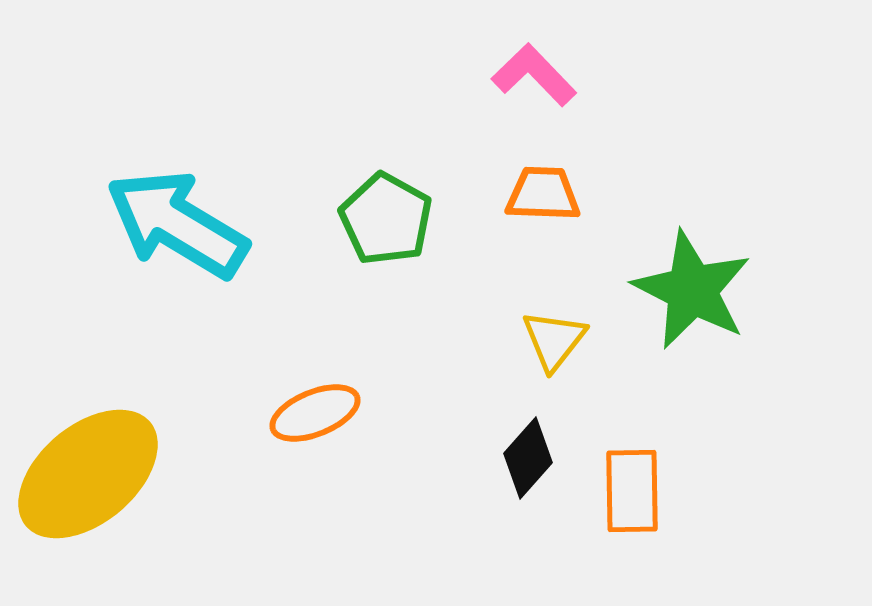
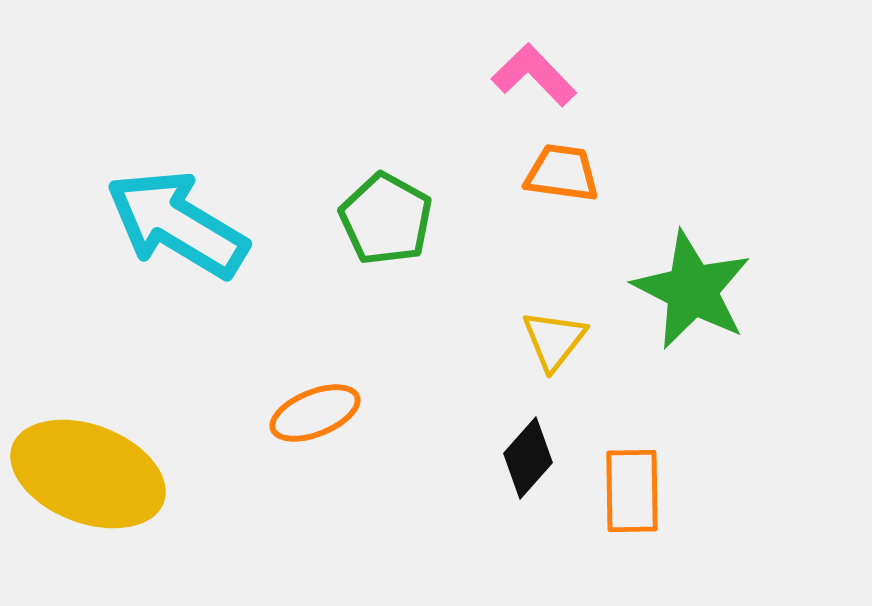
orange trapezoid: moved 19 px right, 21 px up; rotated 6 degrees clockwise
yellow ellipse: rotated 61 degrees clockwise
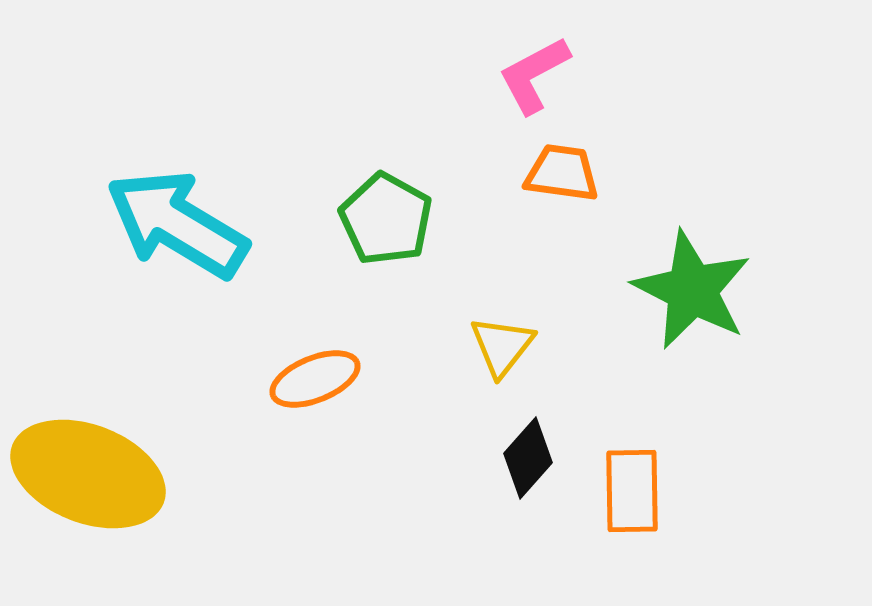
pink L-shape: rotated 74 degrees counterclockwise
yellow triangle: moved 52 px left, 6 px down
orange ellipse: moved 34 px up
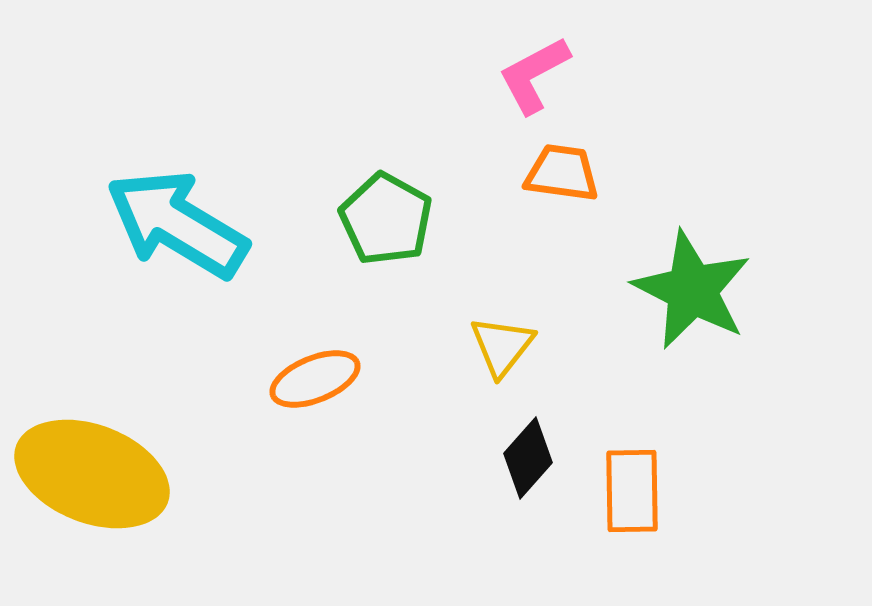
yellow ellipse: moved 4 px right
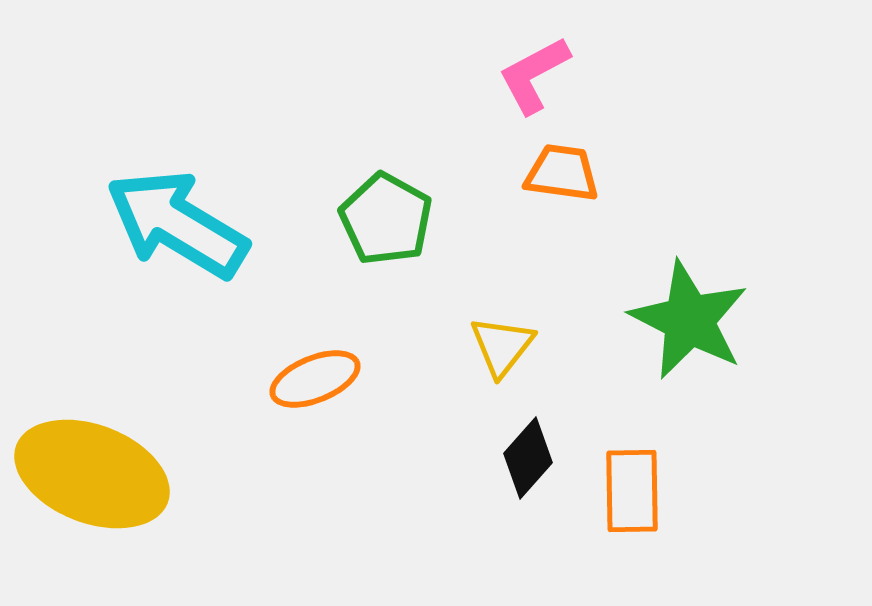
green star: moved 3 px left, 30 px down
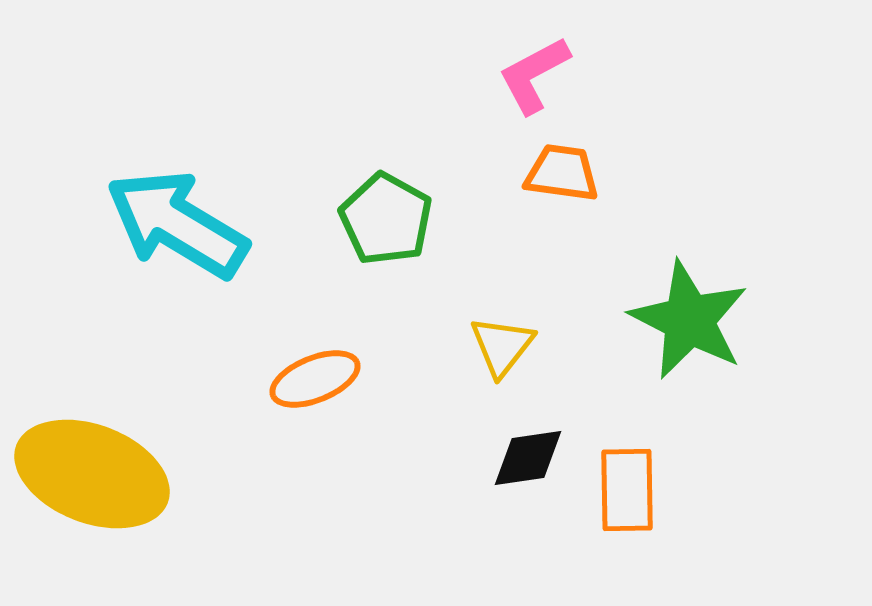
black diamond: rotated 40 degrees clockwise
orange rectangle: moved 5 px left, 1 px up
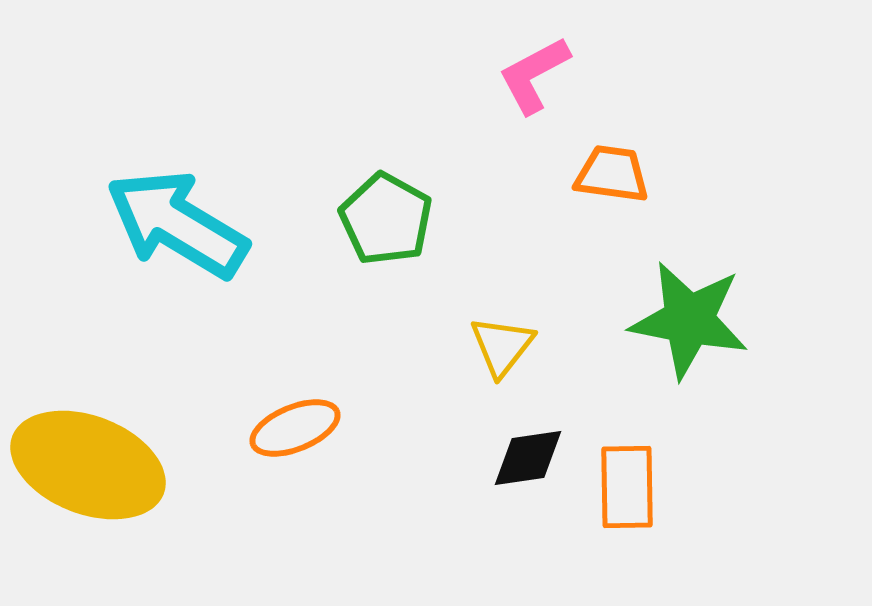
orange trapezoid: moved 50 px right, 1 px down
green star: rotated 16 degrees counterclockwise
orange ellipse: moved 20 px left, 49 px down
yellow ellipse: moved 4 px left, 9 px up
orange rectangle: moved 3 px up
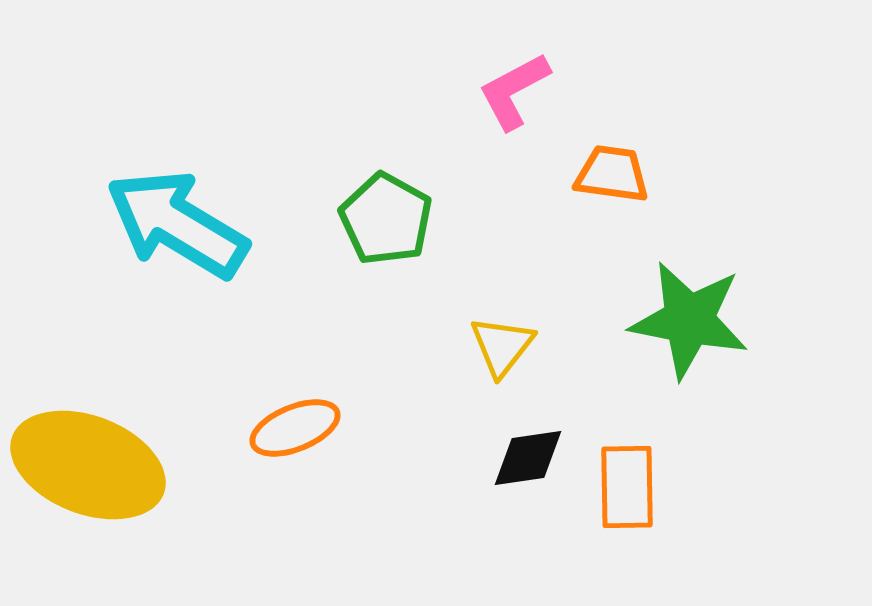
pink L-shape: moved 20 px left, 16 px down
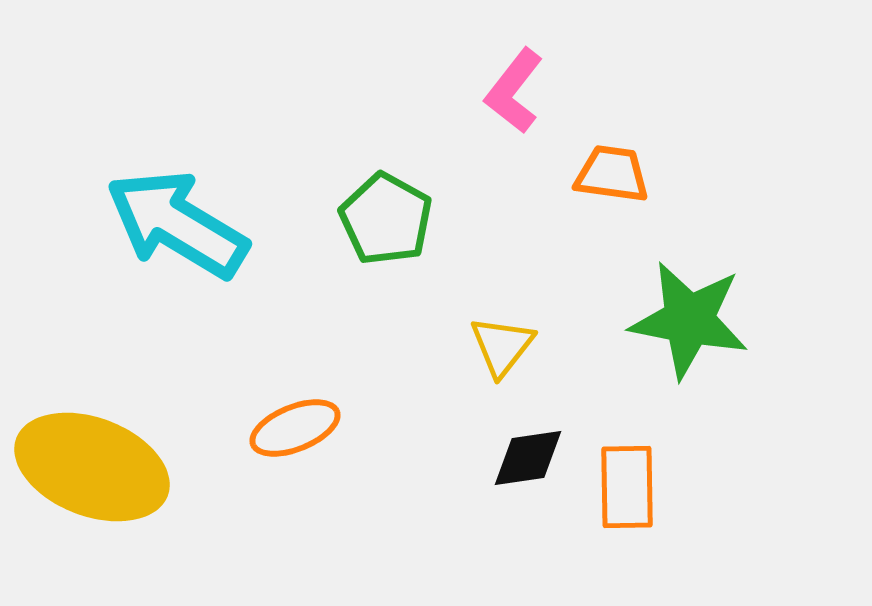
pink L-shape: rotated 24 degrees counterclockwise
yellow ellipse: moved 4 px right, 2 px down
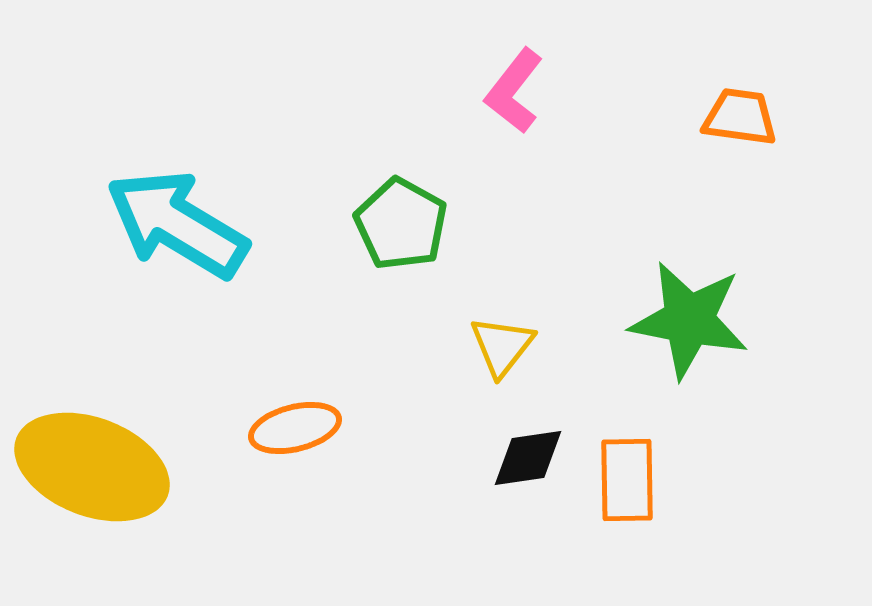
orange trapezoid: moved 128 px right, 57 px up
green pentagon: moved 15 px right, 5 px down
orange ellipse: rotated 8 degrees clockwise
orange rectangle: moved 7 px up
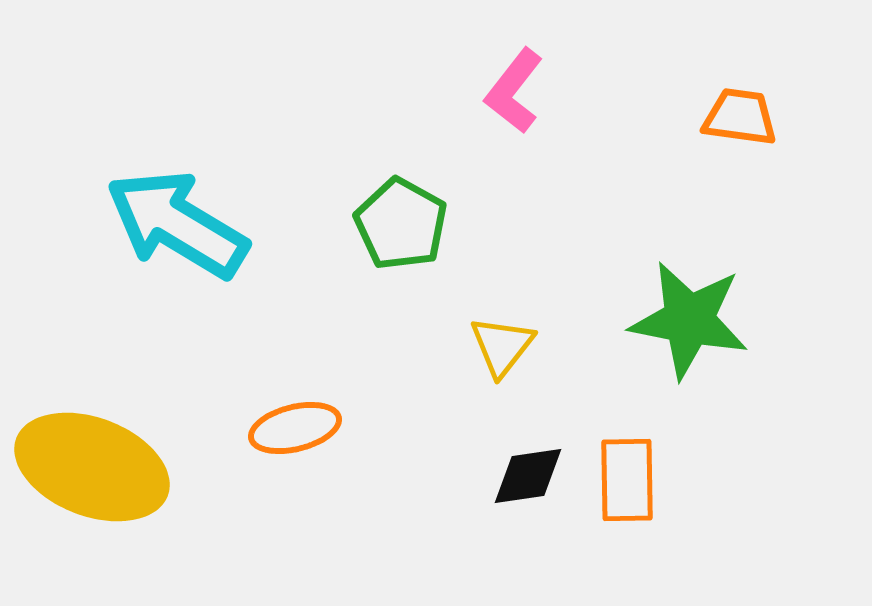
black diamond: moved 18 px down
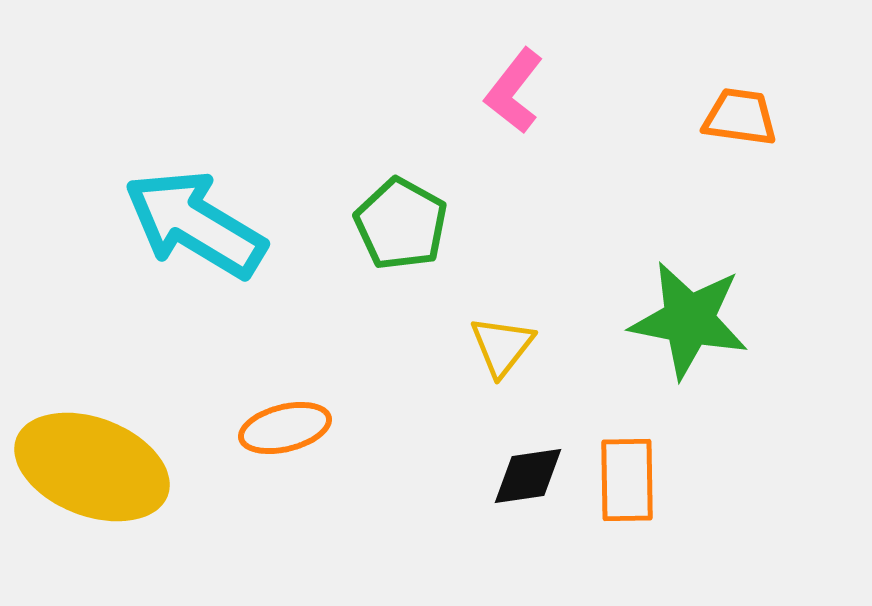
cyan arrow: moved 18 px right
orange ellipse: moved 10 px left
